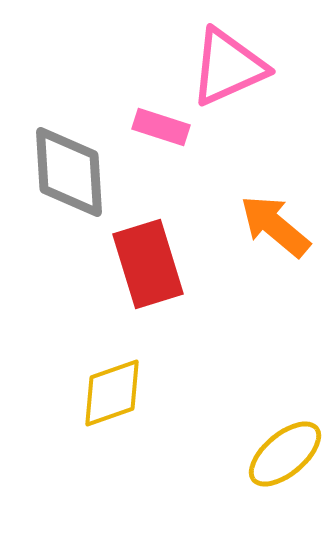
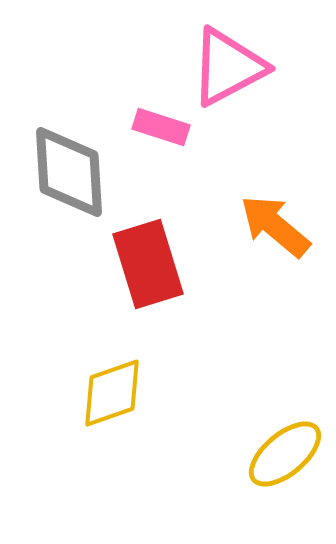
pink triangle: rotated 4 degrees counterclockwise
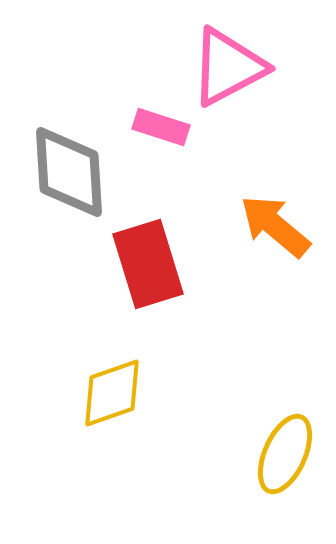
yellow ellipse: rotated 26 degrees counterclockwise
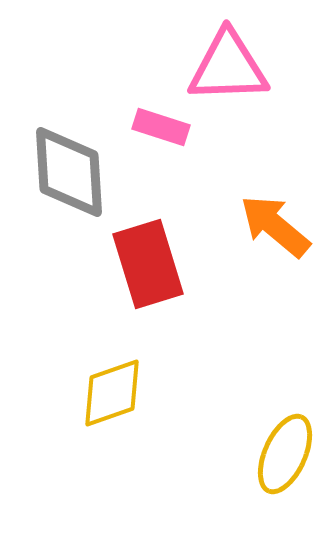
pink triangle: rotated 26 degrees clockwise
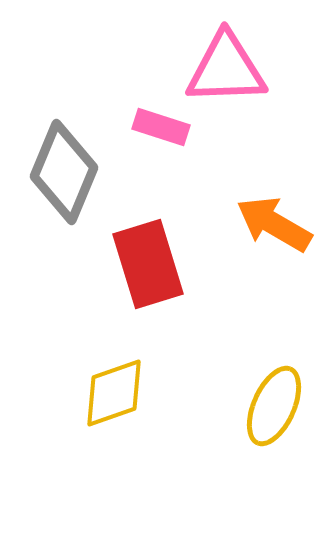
pink triangle: moved 2 px left, 2 px down
gray diamond: moved 5 px left; rotated 26 degrees clockwise
orange arrow: moved 1 px left, 2 px up; rotated 10 degrees counterclockwise
yellow diamond: moved 2 px right
yellow ellipse: moved 11 px left, 48 px up
